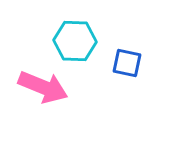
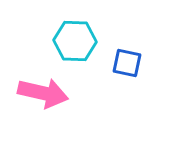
pink arrow: moved 6 px down; rotated 9 degrees counterclockwise
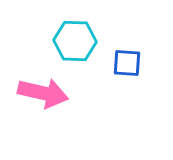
blue square: rotated 8 degrees counterclockwise
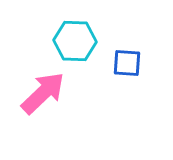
pink arrow: rotated 57 degrees counterclockwise
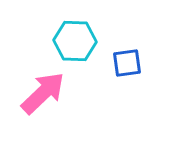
blue square: rotated 12 degrees counterclockwise
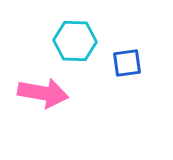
pink arrow: rotated 54 degrees clockwise
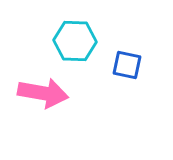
blue square: moved 2 px down; rotated 20 degrees clockwise
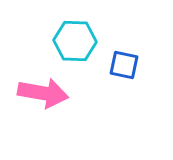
blue square: moved 3 px left
